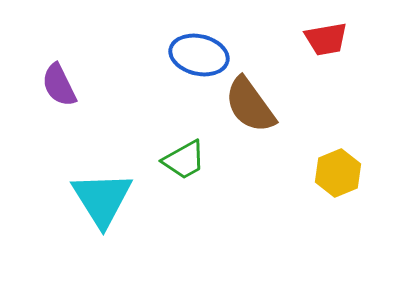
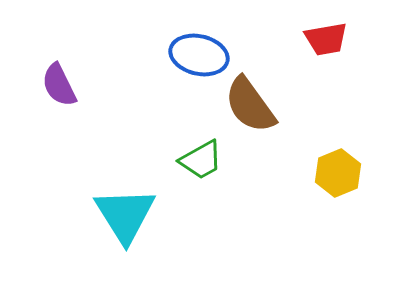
green trapezoid: moved 17 px right
cyan triangle: moved 23 px right, 16 px down
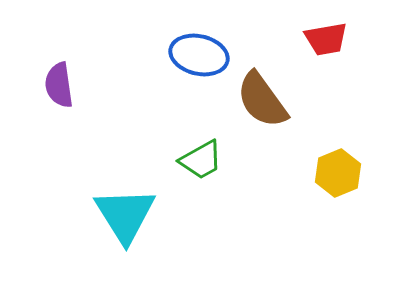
purple semicircle: rotated 18 degrees clockwise
brown semicircle: moved 12 px right, 5 px up
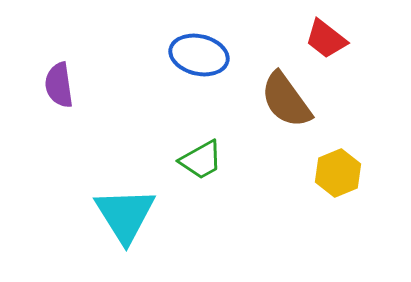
red trapezoid: rotated 48 degrees clockwise
brown semicircle: moved 24 px right
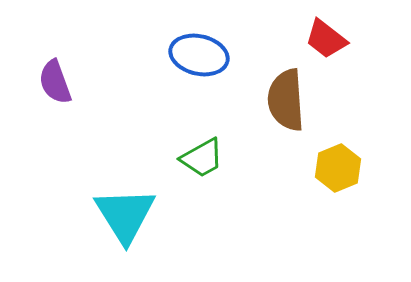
purple semicircle: moved 4 px left, 3 px up; rotated 12 degrees counterclockwise
brown semicircle: rotated 32 degrees clockwise
green trapezoid: moved 1 px right, 2 px up
yellow hexagon: moved 5 px up
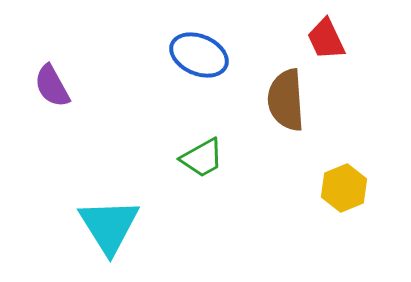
red trapezoid: rotated 27 degrees clockwise
blue ellipse: rotated 10 degrees clockwise
purple semicircle: moved 3 px left, 4 px down; rotated 9 degrees counterclockwise
yellow hexagon: moved 6 px right, 20 px down
cyan triangle: moved 16 px left, 11 px down
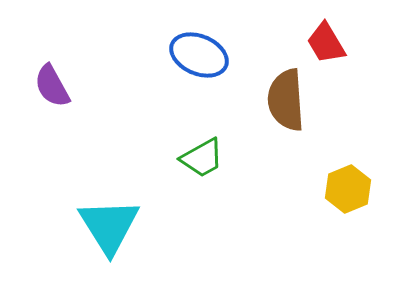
red trapezoid: moved 4 px down; rotated 6 degrees counterclockwise
yellow hexagon: moved 4 px right, 1 px down
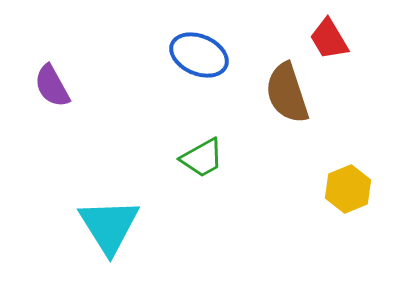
red trapezoid: moved 3 px right, 4 px up
brown semicircle: moved 1 px right, 7 px up; rotated 14 degrees counterclockwise
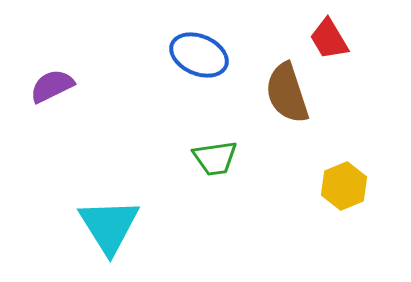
purple semicircle: rotated 93 degrees clockwise
green trapezoid: moved 13 px right; rotated 21 degrees clockwise
yellow hexagon: moved 4 px left, 3 px up
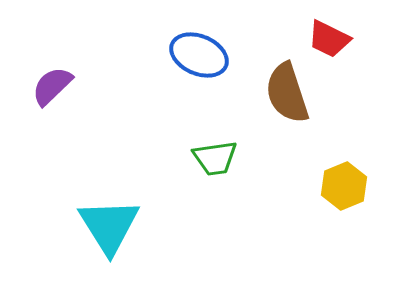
red trapezoid: rotated 33 degrees counterclockwise
purple semicircle: rotated 18 degrees counterclockwise
